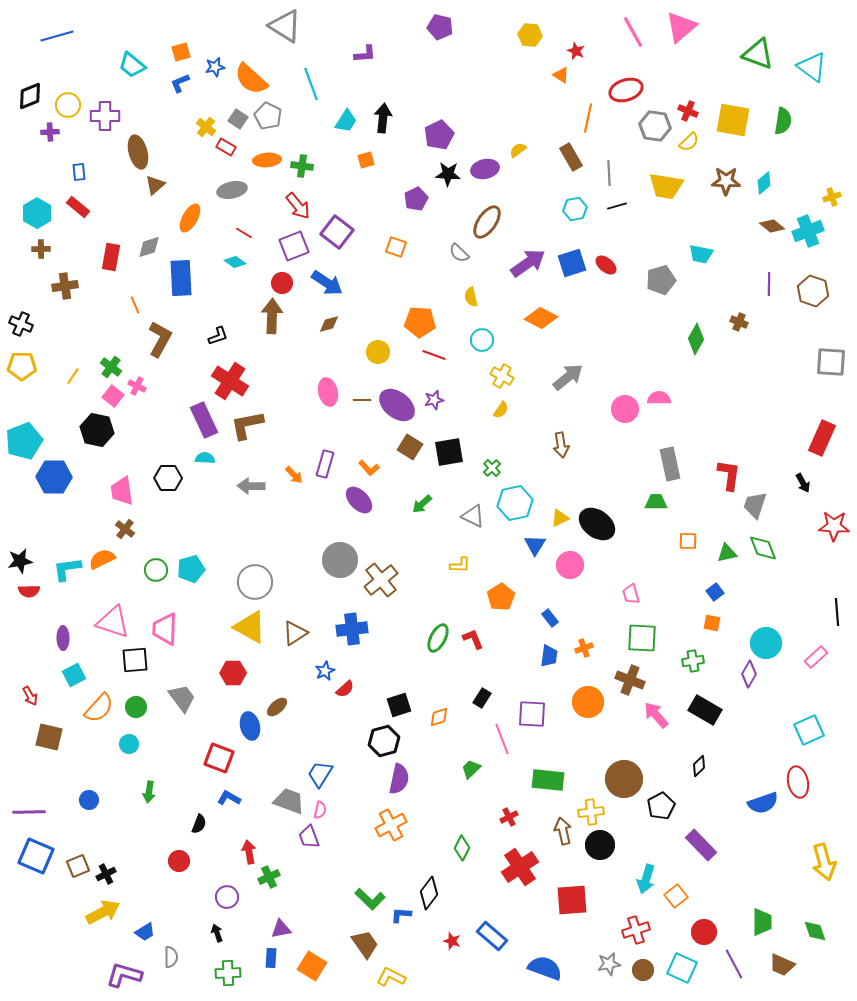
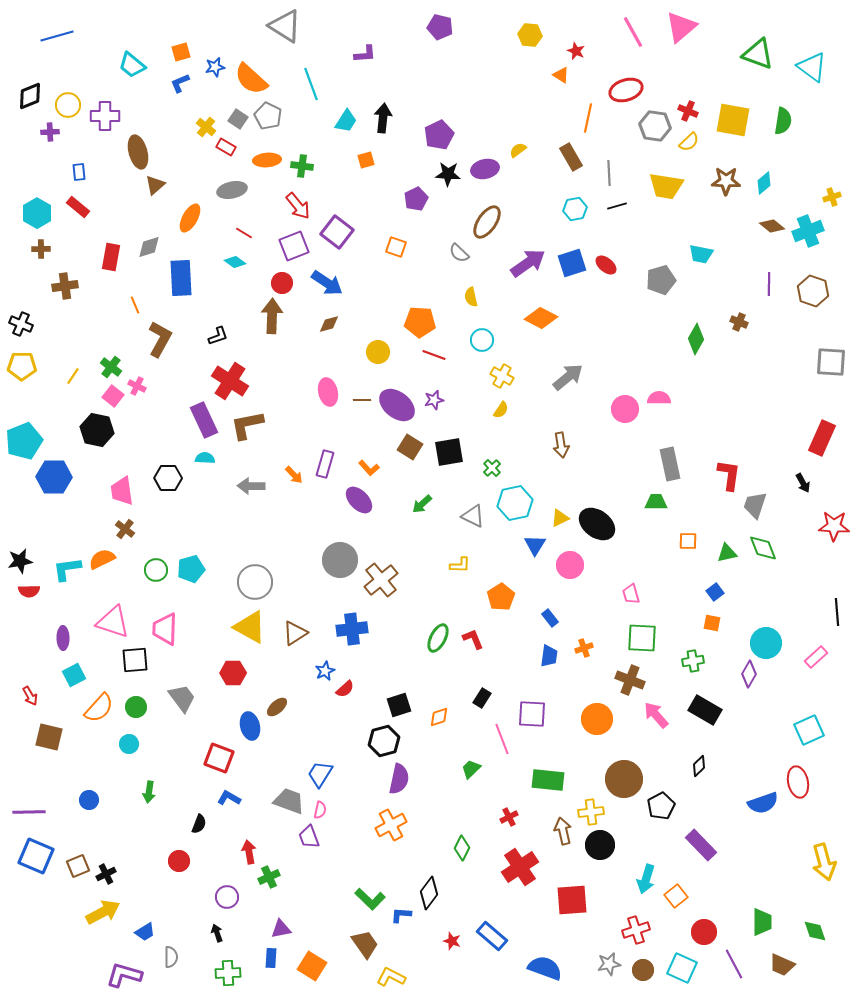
orange circle at (588, 702): moved 9 px right, 17 px down
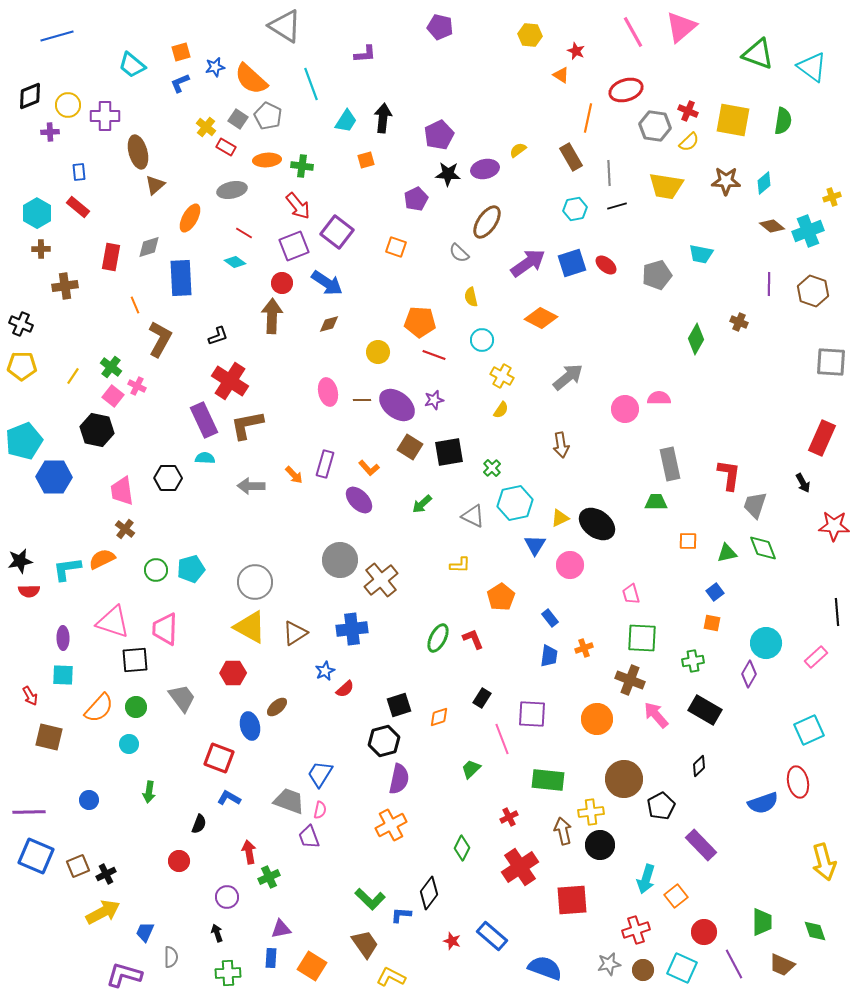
gray pentagon at (661, 280): moved 4 px left, 5 px up
cyan square at (74, 675): moved 11 px left; rotated 30 degrees clockwise
blue trapezoid at (145, 932): rotated 145 degrees clockwise
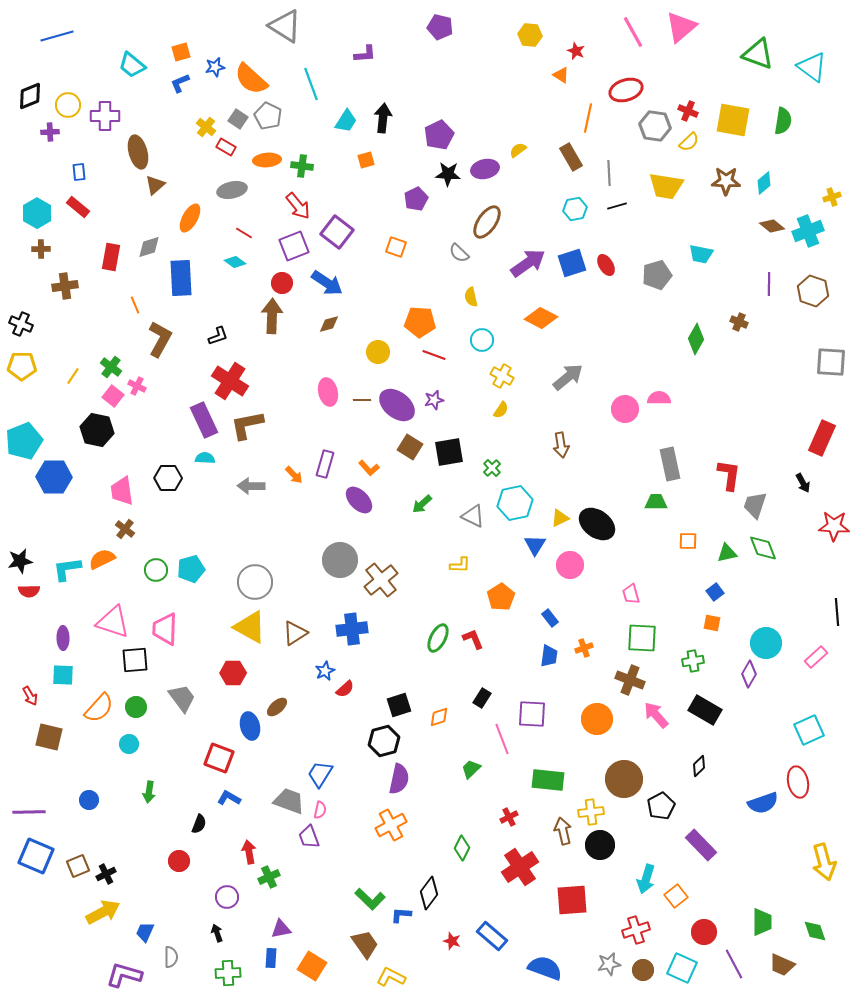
red ellipse at (606, 265): rotated 20 degrees clockwise
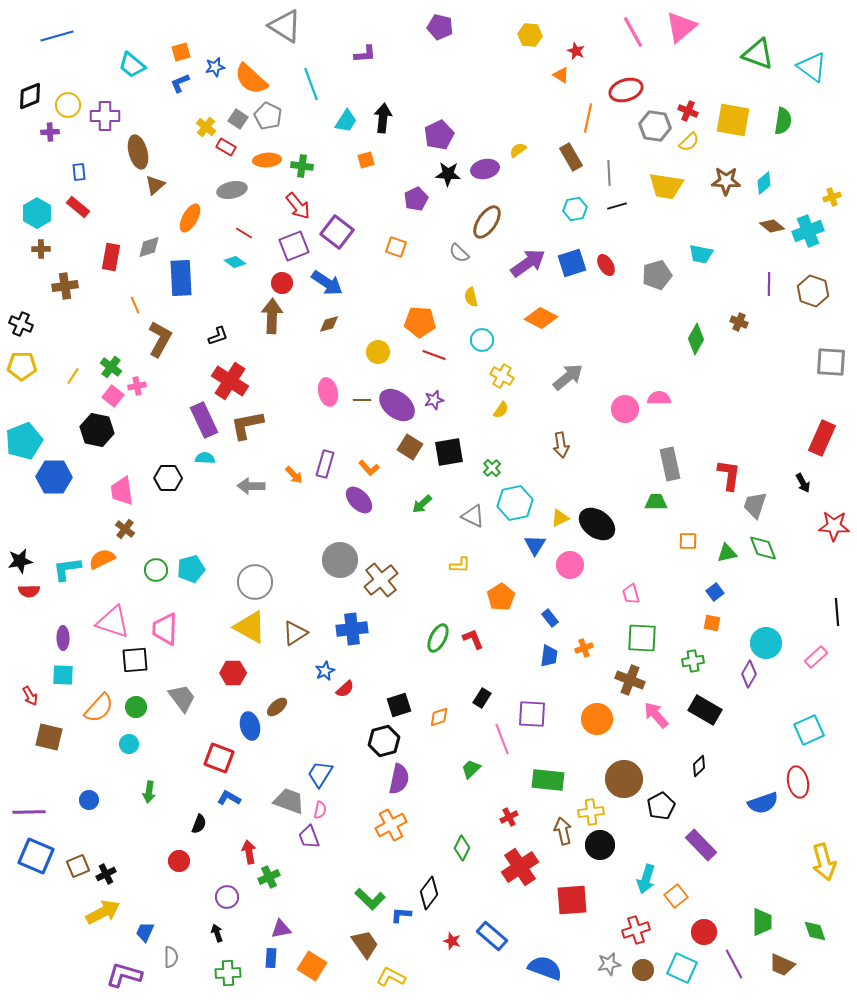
pink cross at (137, 386): rotated 36 degrees counterclockwise
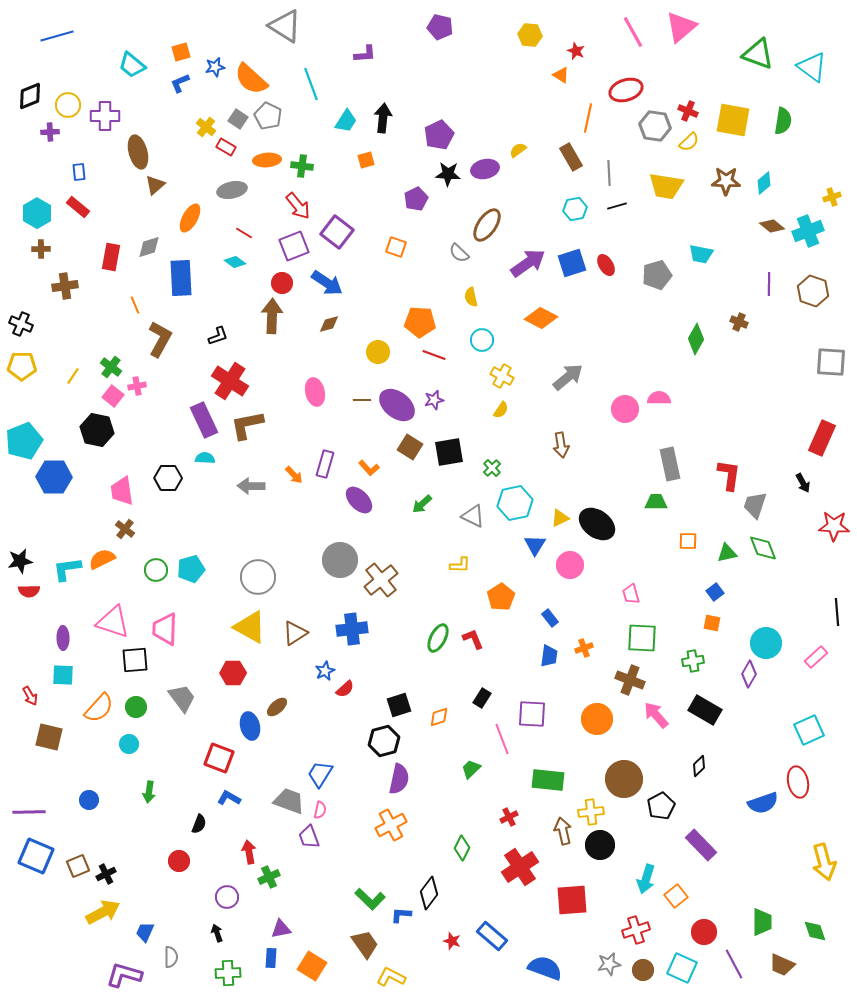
brown ellipse at (487, 222): moved 3 px down
pink ellipse at (328, 392): moved 13 px left
gray circle at (255, 582): moved 3 px right, 5 px up
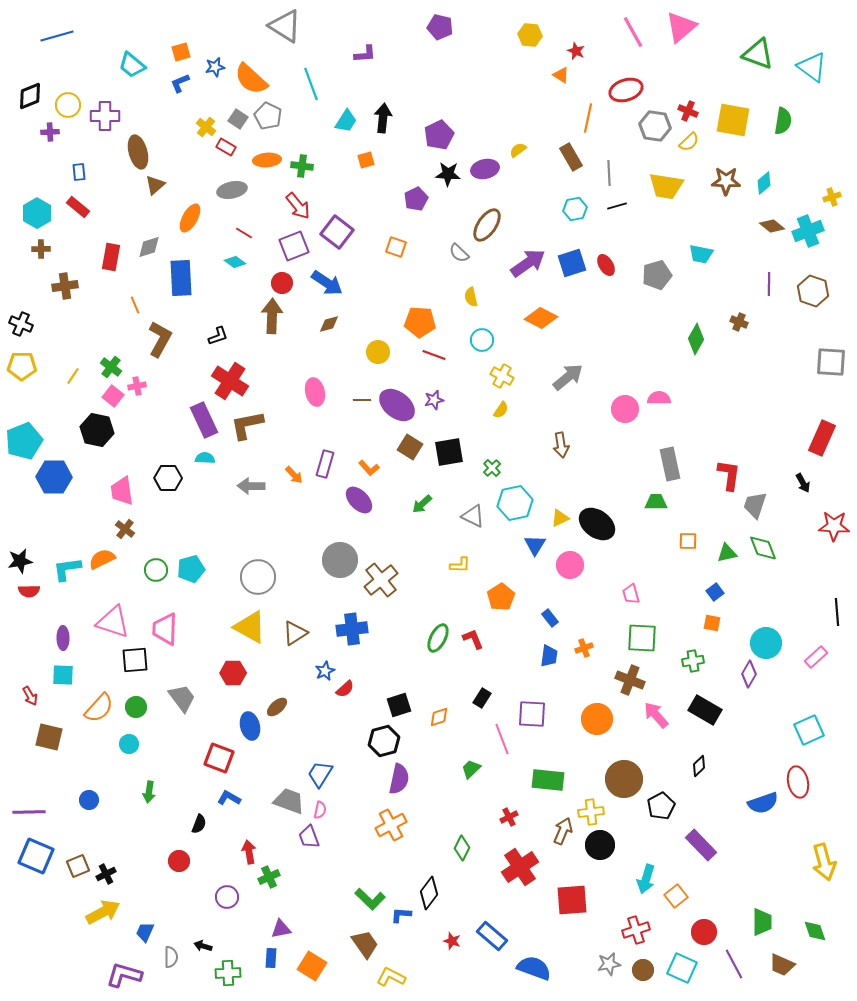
brown arrow at (563, 831): rotated 36 degrees clockwise
black arrow at (217, 933): moved 14 px left, 13 px down; rotated 54 degrees counterclockwise
blue semicircle at (545, 968): moved 11 px left
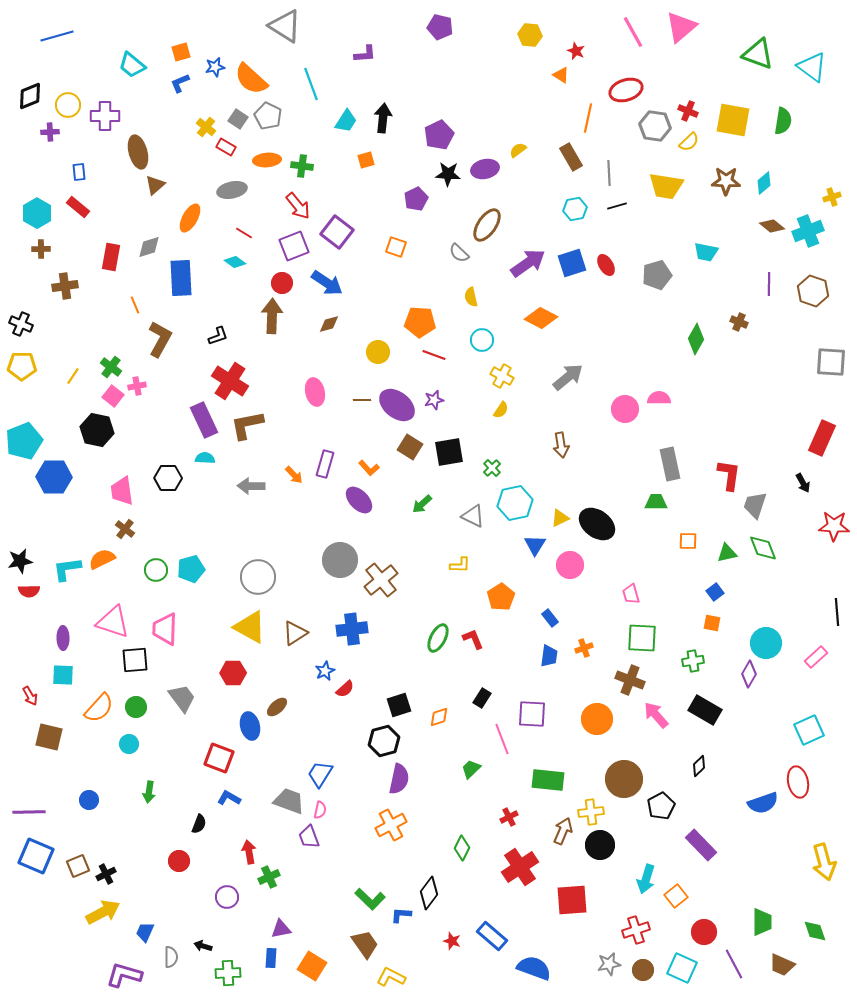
cyan trapezoid at (701, 254): moved 5 px right, 2 px up
